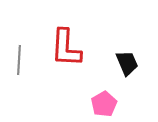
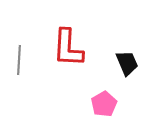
red L-shape: moved 2 px right
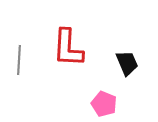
pink pentagon: rotated 20 degrees counterclockwise
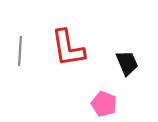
red L-shape: rotated 12 degrees counterclockwise
gray line: moved 1 px right, 9 px up
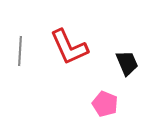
red L-shape: moved 1 px right, 1 px up; rotated 15 degrees counterclockwise
pink pentagon: moved 1 px right
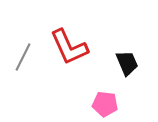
gray line: moved 3 px right, 6 px down; rotated 24 degrees clockwise
pink pentagon: rotated 15 degrees counterclockwise
